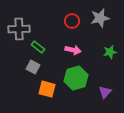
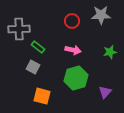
gray star: moved 1 px right, 3 px up; rotated 12 degrees clockwise
orange square: moved 5 px left, 7 px down
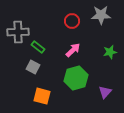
gray cross: moved 1 px left, 3 px down
pink arrow: rotated 56 degrees counterclockwise
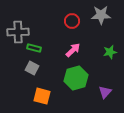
green rectangle: moved 4 px left, 1 px down; rotated 24 degrees counterclockwise
gray square: moved 1 px left, 1 px down
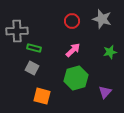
gray star: moved 1 px right, 4 px down; rotated 18 degrees clockwise
gray cross: moved 1 px left, 1 px up
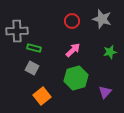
orange square: rotated 36 degrees clockwise
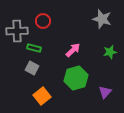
red circle: moved 29 px left
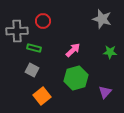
green star: rotated 16 degrees clockwise
gray square: moved 2 px down
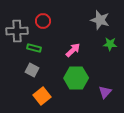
gray star: moved 2 px left, 1 px down
green star: moved 8 px up
green hexagon: rotated 15 degrees clockwise
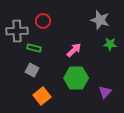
pink arrow: moved 1 px right
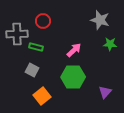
gray cross: moved 3 px down
green rectangle: moved 2 px right, 1 px up
green hexagon: moved 3 px left, 1 px up
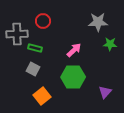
gray star: moved 2 px left, 2 px down; rotated 18 degrees counterclockwise
green rectangle: moved 1 px left, 1 px down
gray square: moved 1 px right, 1 px up
